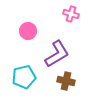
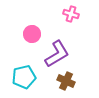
pink circle: moved 4 px right, 3 px down
brown cross: rotated 12 degrees clockwise
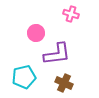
pink circle: moved 4 px right, 1 px up
purple L-shape: rotated 24 degrees clockwise
brown cross: moved 2 px left, 2 px down
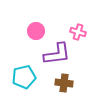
pink cross: moved 7 px right, 18 px down
pink circle: moved 2 px up
brown cross: rotated 18 degrees counterclockwise
